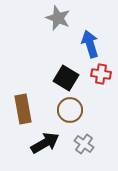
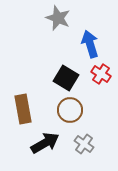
red cross: rotated 24 degrees clockwise
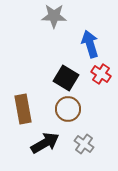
gray star: moved 4 px left, 2 px up; rotated 20 degrees counterclockwise
brown circle: moved 2 px left, 1 px up
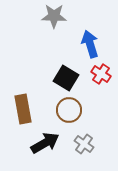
brown circle: moved 1 px right, 1 px down
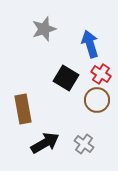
gray star: moved 10 px left, 13 px down; rotated 20 degrees counterclockwise
brown circle: moved 28 px right, 10 px up
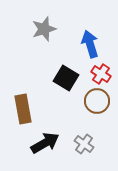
brown circle: moved 1 px down
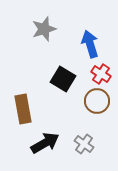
black square: moved 3 px left, 1 px down
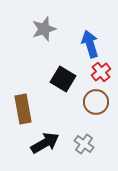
red cross: moved 2 px up; rotated 18 degrees clockwise
brown circle: moved 1 px left, 1 px down
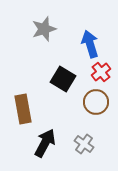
black arrow: rotated 32 degrees counterclockwise
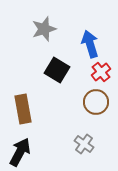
black square: moved 6 px left, 9 px up
black arrow: moved 25 px left, 9 px down
